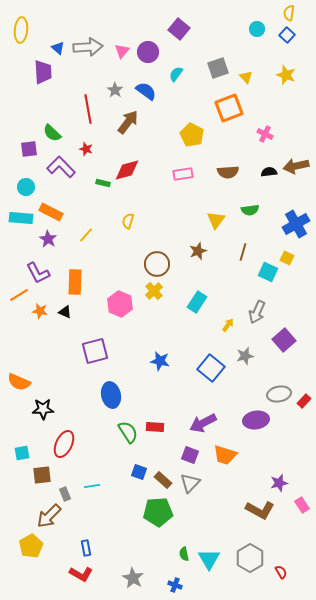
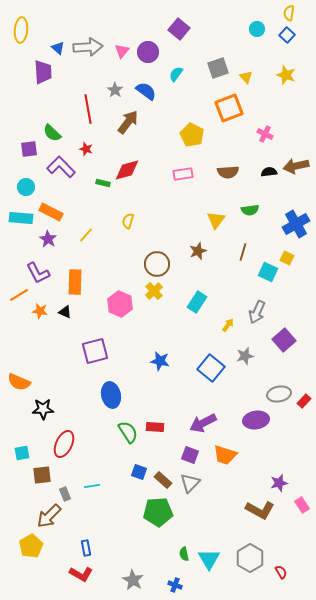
gray star at (133, 578): moved 2 px down
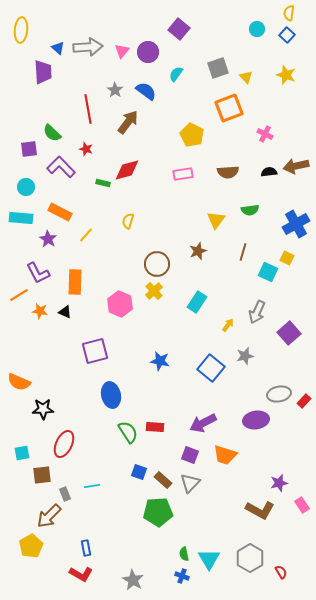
orange rectangle at (51, 212): moved 9 px right
purple square at (284, 340): moved 5 px right, 7 px up
blue cross at (175, 585): moved 7 px right, 9 px up
